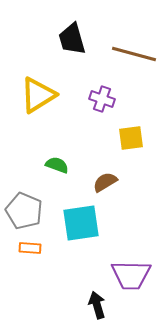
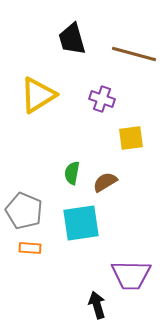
green semicircle: moved 15 px right, 8 px down; rotated 100 degrees counterclockwise
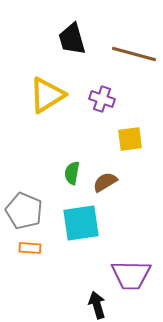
yellow triangle: moved 9 px right
yellow square: moved 1 px left, 1 px down
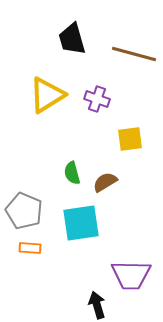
purple cross: moved 5 px left
green semicircle: rotated 25 degrees counterclockwise
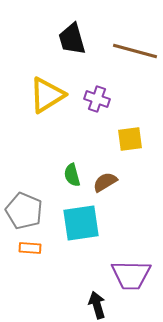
brown line: moved 1 px right, 3 px up
green semicircle: moved 2 px down
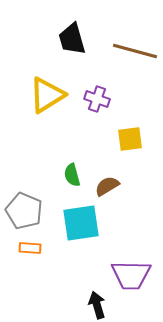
brown semicircle: moved 2 px right, 4 px down
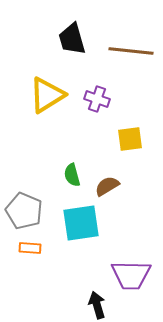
brown line: moved 4 px left; rotated 9 degrees counterclockwise
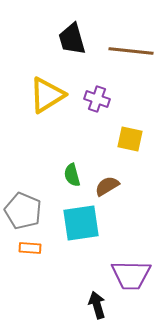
yellow square: rotated 20 degrees clockwise
gray pentagon: moved 1 px left
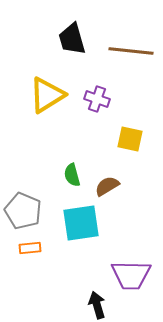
orange rectangle: rotated 10 degrees counterclockwise
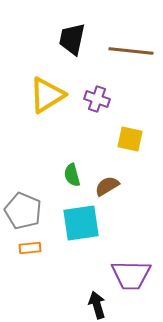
black trapezoid: rotated 28 degrees clockwise
